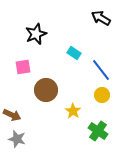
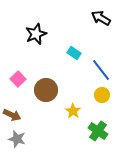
pink square: moved 5 px left, 12 px down; rotated 35 degrees counterclockwise
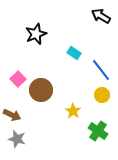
black arrow: moved 2 px up
brown circle: moved 5 px left
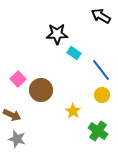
black star: moved 21 px right; rotated 20 degrees clockwise
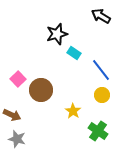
black star: rotated 15 degrees counterclockwise
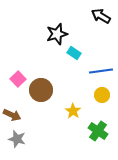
blue line: moved 1 px down; rotated 60 degrees counterclockwise
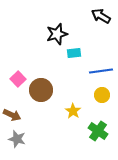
cyan rectangle: rotated 40 degrees counterclockwise
